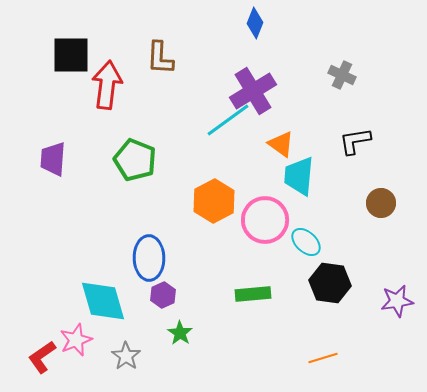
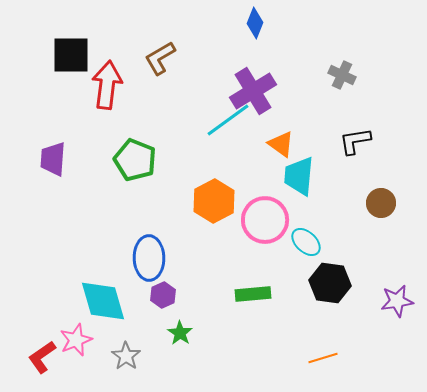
brown L-shape: rotated 57 degrees clockwise
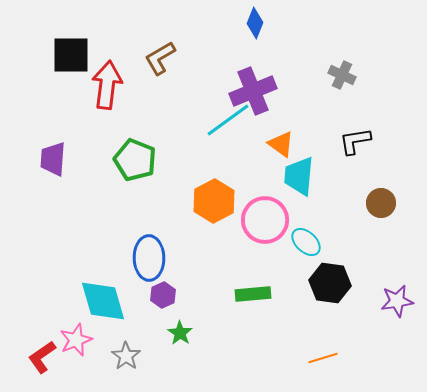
purple cross: rotated 9 degrees clockwise
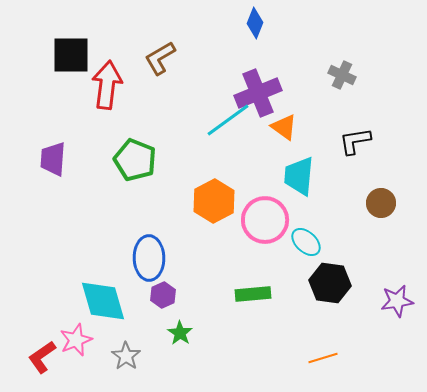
purple cross: moved 5 px right, 2 px down
orange triangle: moved 3 px right, 17 px up
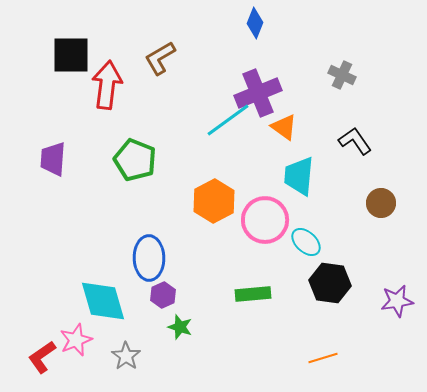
black L-shape: rotated 64 degrees clockwise
green star: moved 6 px up; rotated 15 degrees counterclockwise
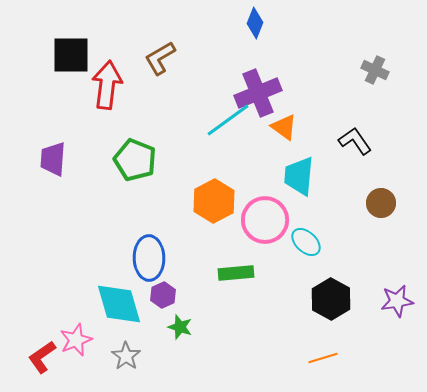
gray cross: moved 33 px right, 5 px up
black hexagon: moved 1 px right, 16 px down; rotated 21 degrees clockwise
green rectangle: moved 17 px left, 21 px up
cyan diamond: moved 16 px right, 3 px down
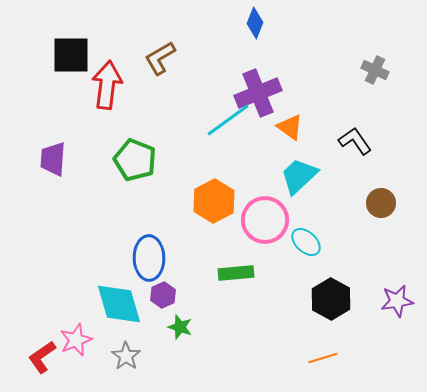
orange triangle: moved 6 px right
cyan trapezoid: rotated 42 degrees clockwise
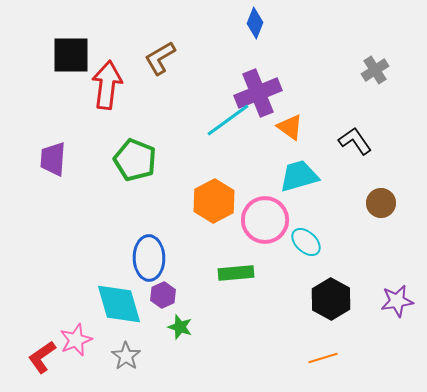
gray cross: rotated 32 degrees clockwise
cyan trapezoid: rotated 27 degrees clockwise
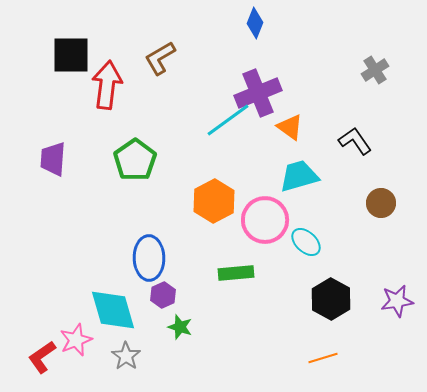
green pentagon: rotated 15 degrees clockwise
cyan diamond: moved 6 px left, 6 px down
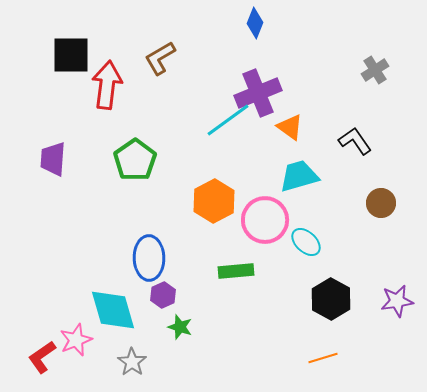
green rectangle: moved 2 px up
gray star: moved 6 px right, 6 px down
